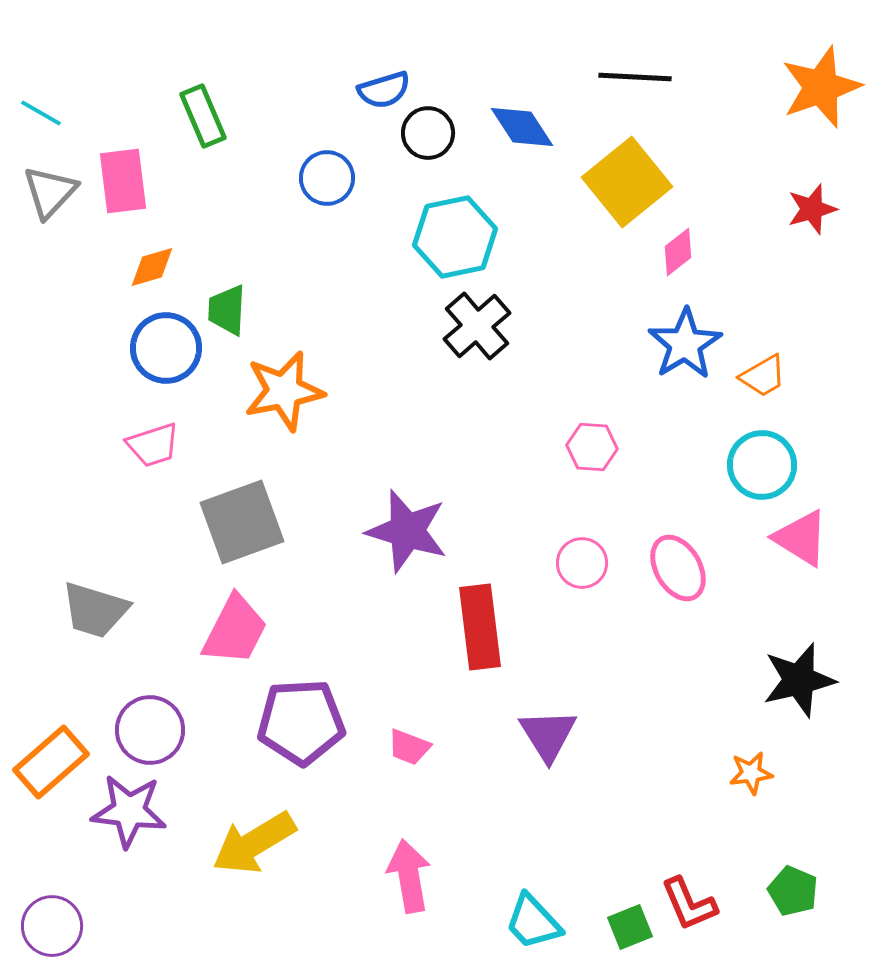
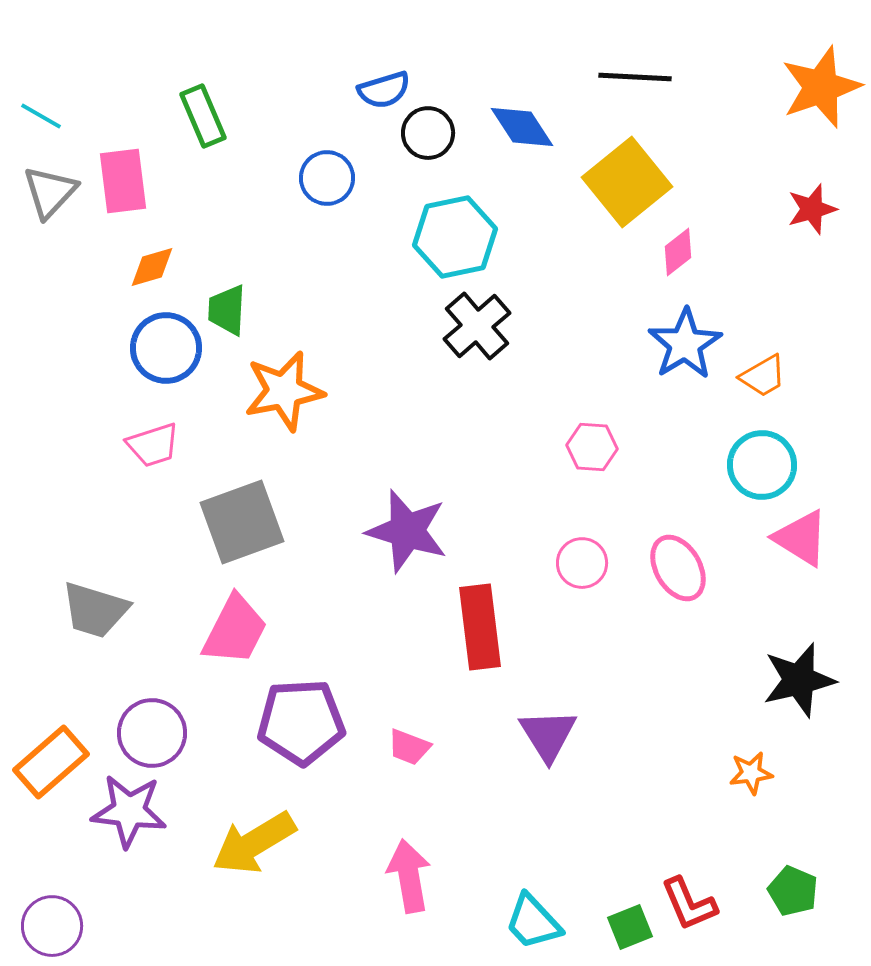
cyan line at (41, 113): moved 3 px down
purple circle at (150, 730): moved 2 px right, 3 px down
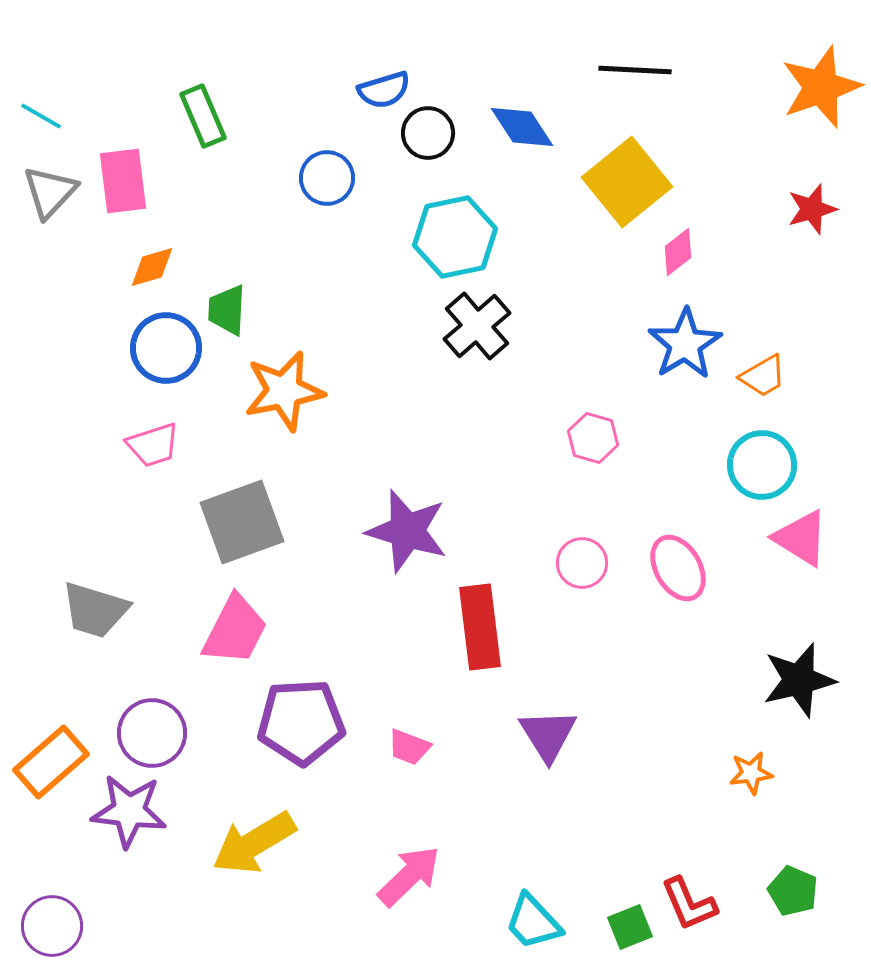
black line at (635, 77): moved 7 px up
pink hexagon at (592, 447): moved 1 px right, 9 px up; rotated 12 degrees clockwise
pink arrow at (409, 876): rotated 56 degrees clockwise
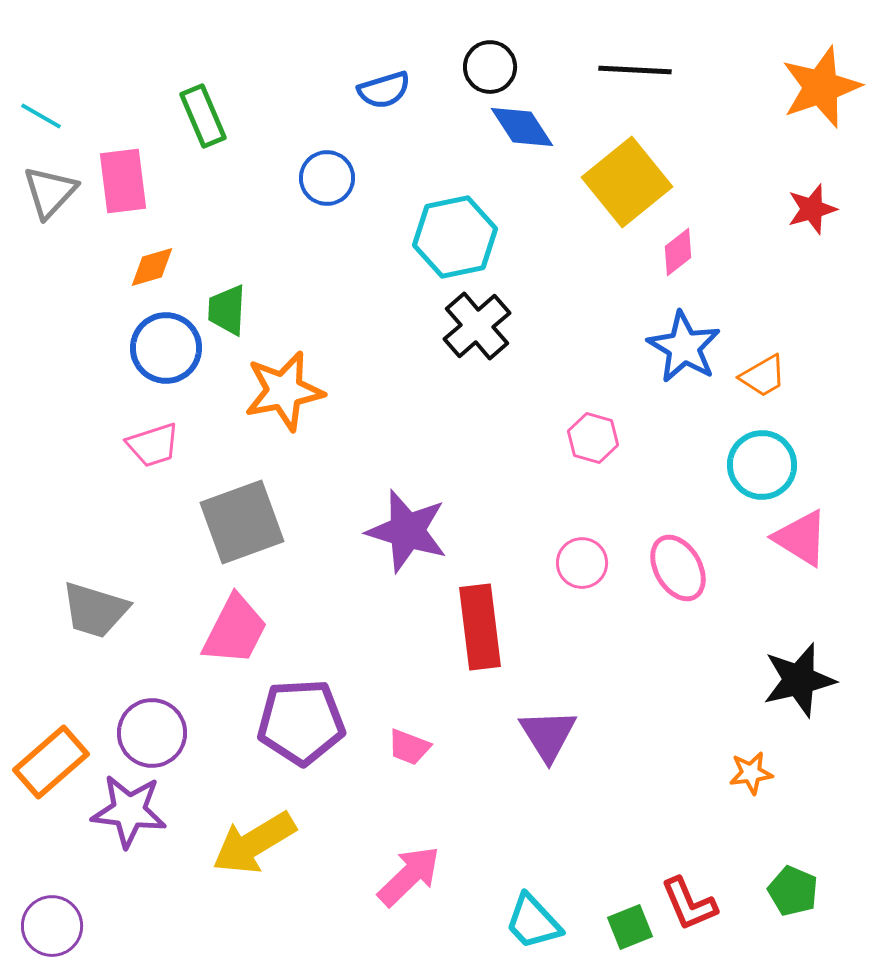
black circle at (428, 133): moved 62 px right, 66 px up
blue star at (685, 344): moved 1 px left, 3 px down; rotated 10 degrees counterclockwise
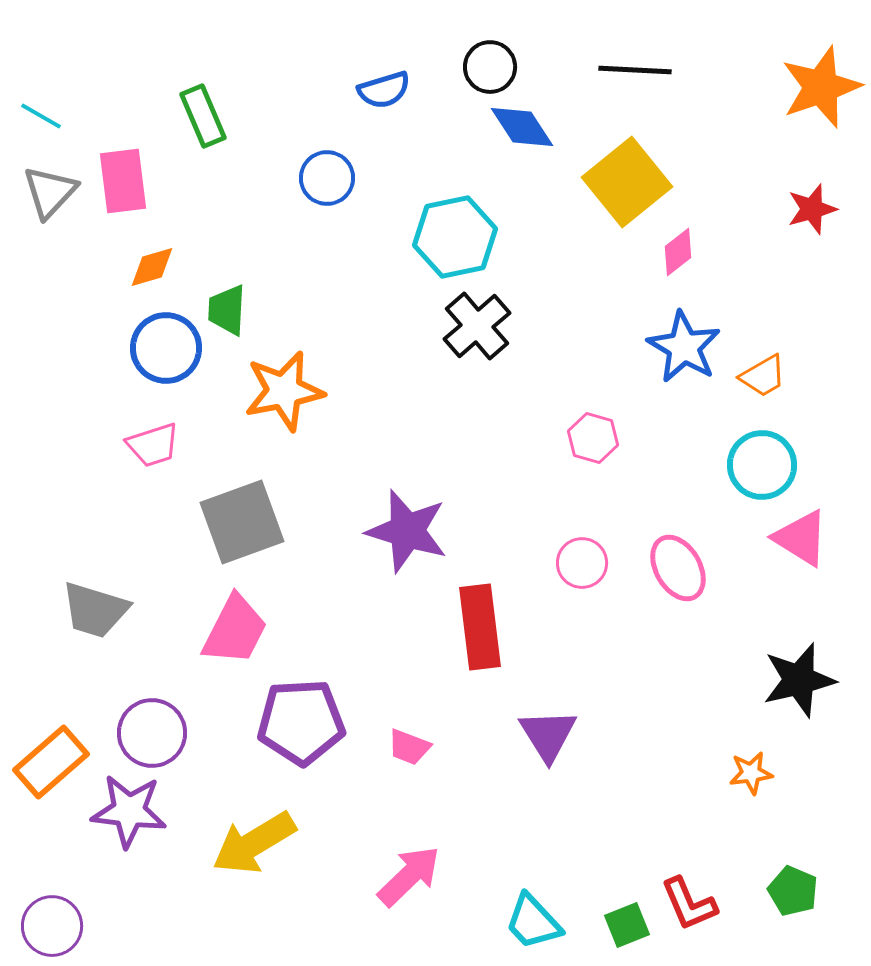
green square at (630, 927): moved 3 px left, 2 px up
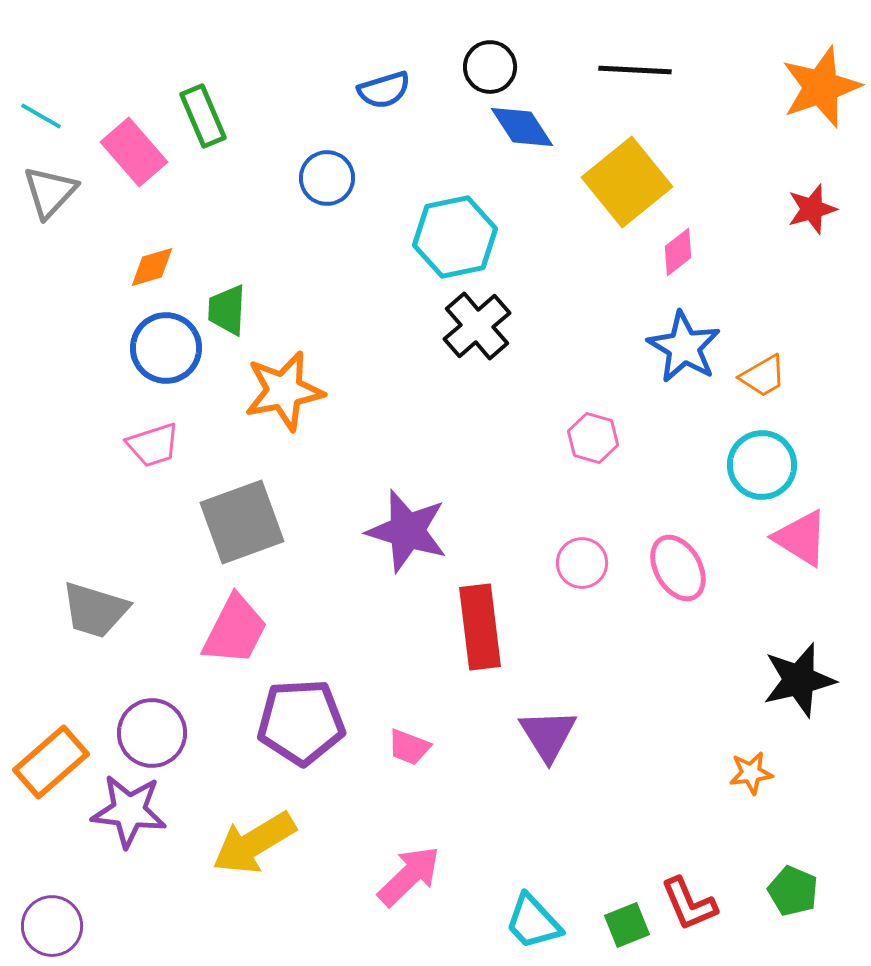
pink rectangle at (123, 181): moved 11 px right, 29 px up; rotated 34 degrees counterclockwise
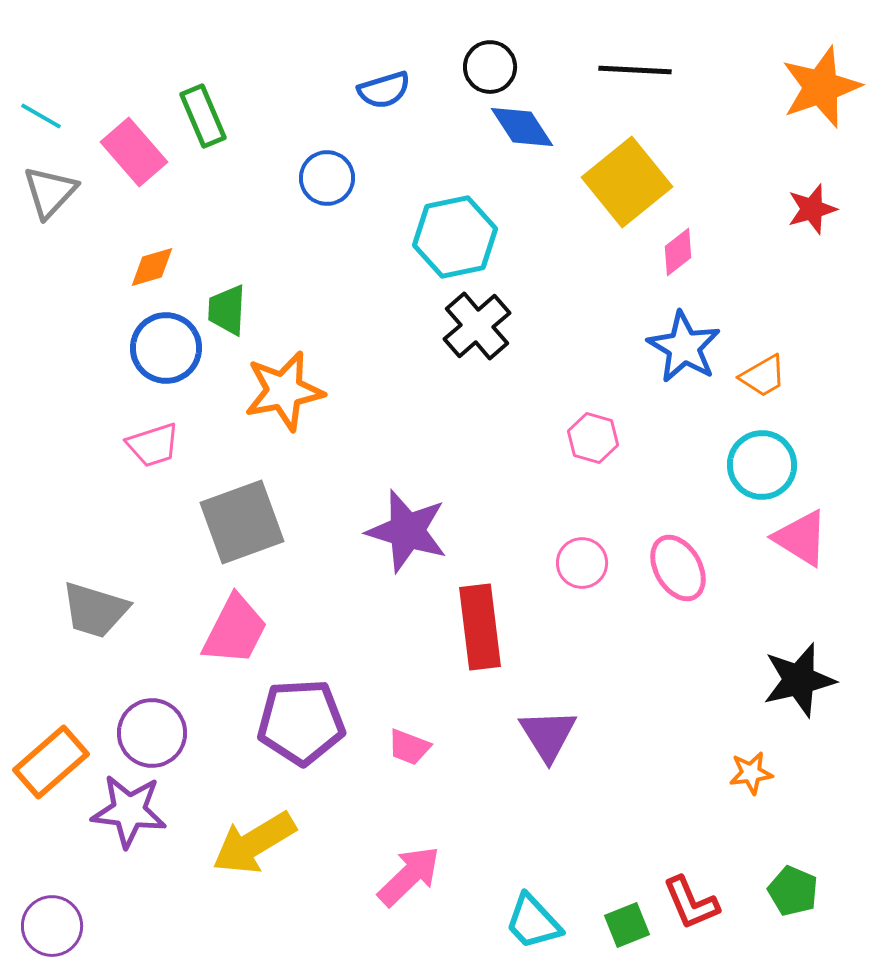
red L-shape at (689, 904): moved 2 px right, 1 px up
